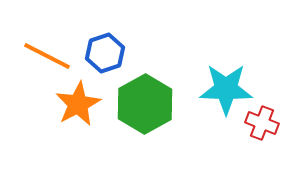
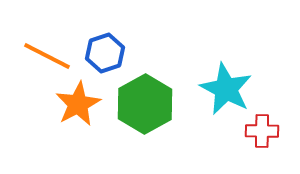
cyan star: rotated 26 degrees clockwise
red cross: moved 8 px down; rotated 20 degrees counterclockwise
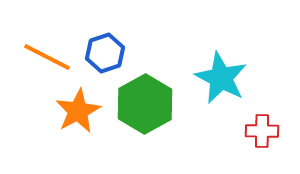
orange line: moved 1 px down
cyan star: moved 5 px left, 11 px up
orange star: moved 7 px down
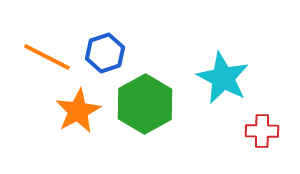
cyan star: moved 2 px right
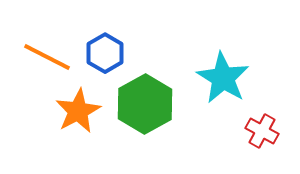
blue hexagon: rotated 12 degrees counterclockwise
cyan star: rotated 4 degrees clockwise
red cross: rotated 28 degrees clockwise
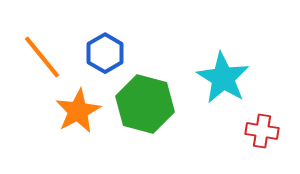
orange line: moved 5 px left; rotated 24 degrees clockwise
green hexagon: rotated 16 degrees counterclockwise
red cross: rotated 20 degrees counterclockwise
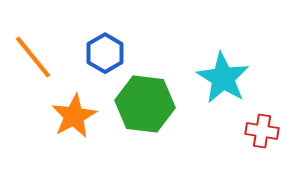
orange line: moved 9 px left
green hexagon: rotated 8 degrees counterclockwise
orange star: moved 4 px left, 5 px down
